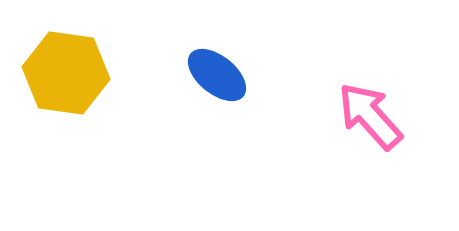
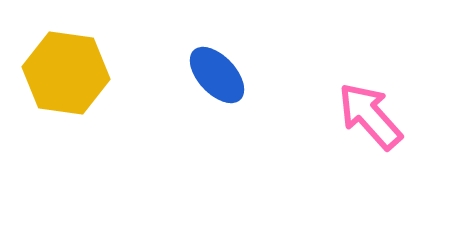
blue ellipse: rotated 8 degrees clockwise
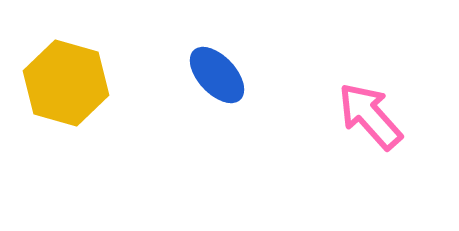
yellow hexagon: moved 10 px down; rotated 8 degrees clockwise
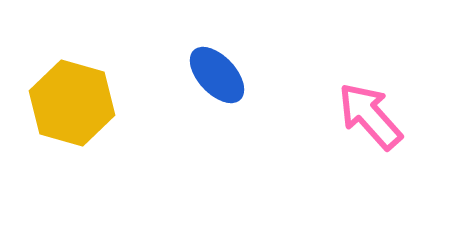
yellow hexagon: moved 6 px right, 20 px down
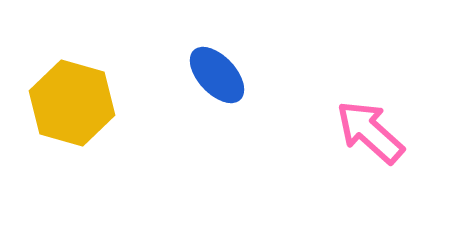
pink arrow: moved 16 px down; rotated 6 degrees counterclockwise
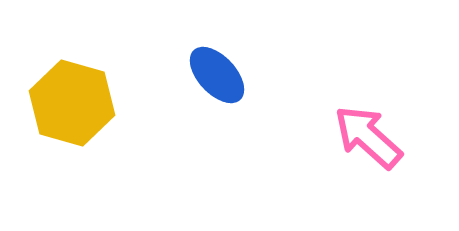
pink arrow: moved 2 px left, 5 px down
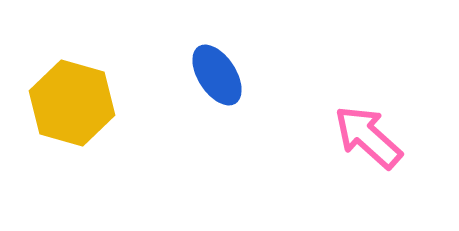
blue ellipse: rotated 10 degrees clockwise
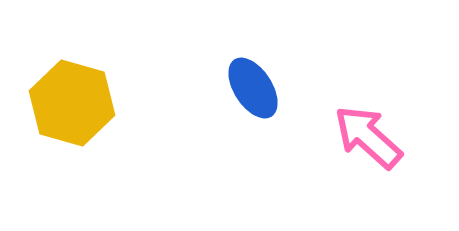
blue ellipse: moved 36 px right, 13 px down
